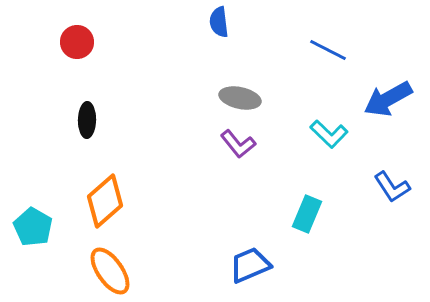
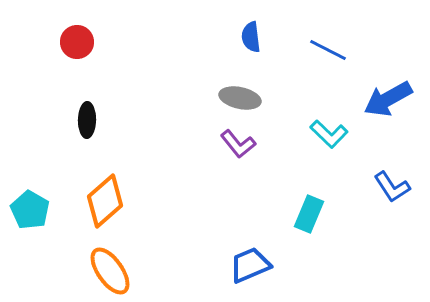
blue semicircle: moved 32 px right, 15 px down
cyan rectangle: moved 2 px right
cyan pentagon: moved 3 px left, 17 px up
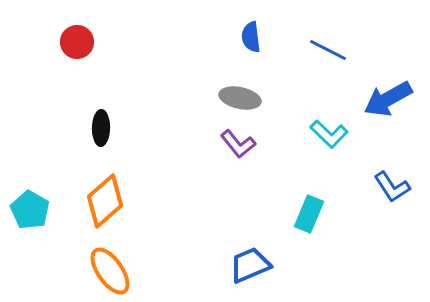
black ellipse: moved 14 px right, 8 px down
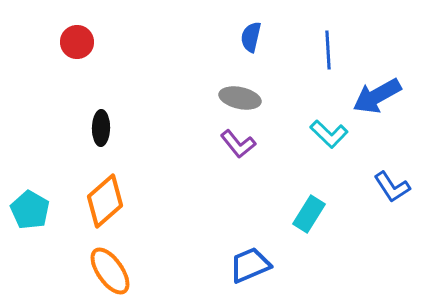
blue semicircle: rotated 20 degrees clockwise
blue line: rotated 60 degrees clockwise
blue arrow: moved 11 px left, 3 px up
cyan rectangle: rotated 9 degrees clockwise
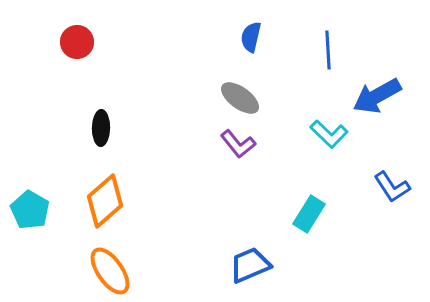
gray ellipse: rotated 24 degrees clockwise
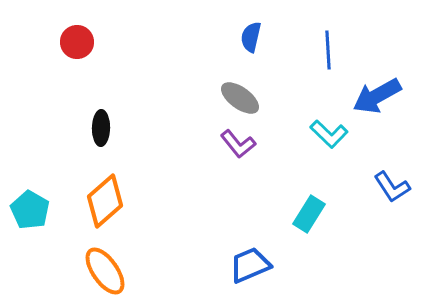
orange ellipse: moved 5 px left
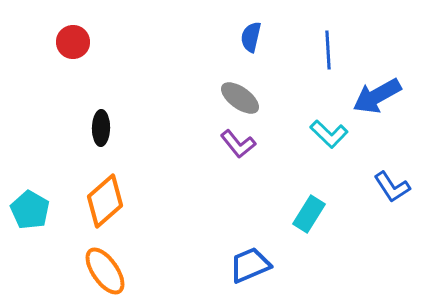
red circle: moved 4 px left
